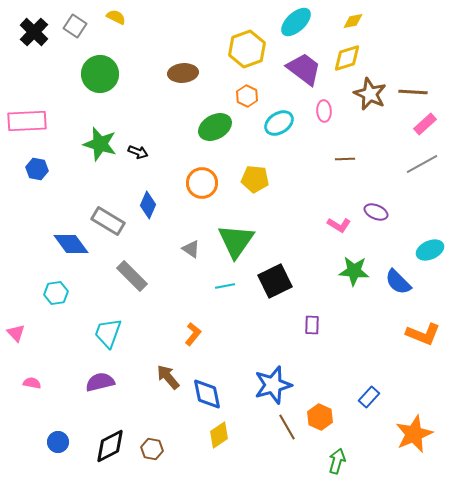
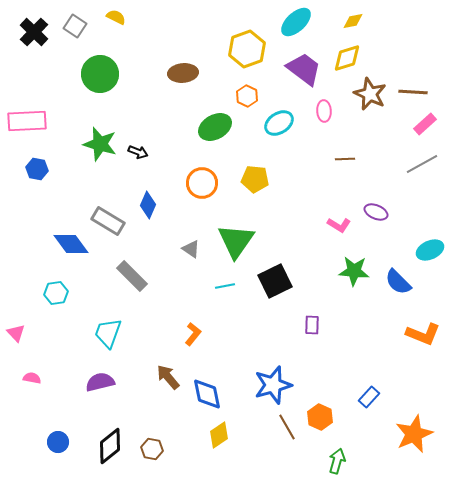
pink semicircle at (32, 383): moved 5 px up
black diamond at (110, 446): rotated 12 degrees counterclockwise
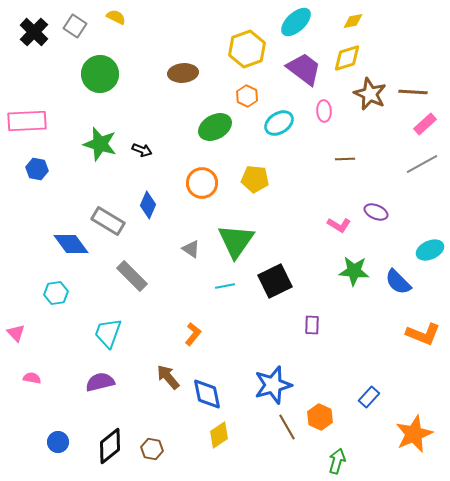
black arrow at (138, 152): moved 4 px right, 2 px up
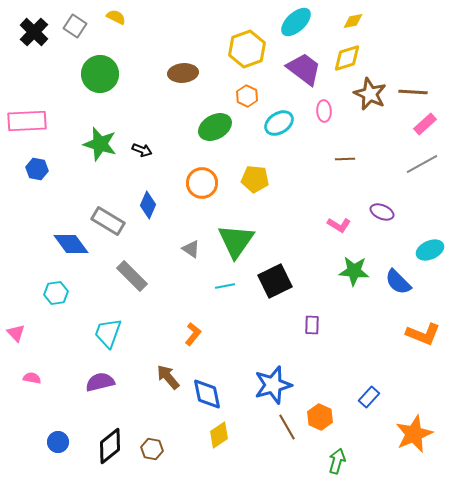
purple ellipse at (376, 212): moved 6 px right
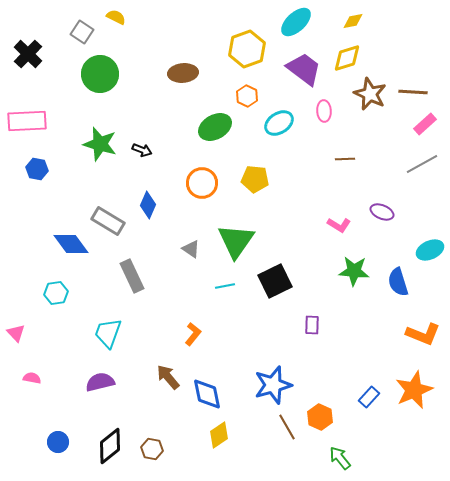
gray square at (75, 26): moved 7 px right, 6 px down
black cross at (34, 32): moved 6 px left, 22 px down
gray rectangle at (132, 276): rotated 20 degrees clockwise
blue semicircle at (398, 282): rotated 28 degrees clockwise
orange star at (414, 434): moved 44 px up
green arrow at (337, 461): moved 3 px right, 3 px up; rotated 55 degrees counterclockwise
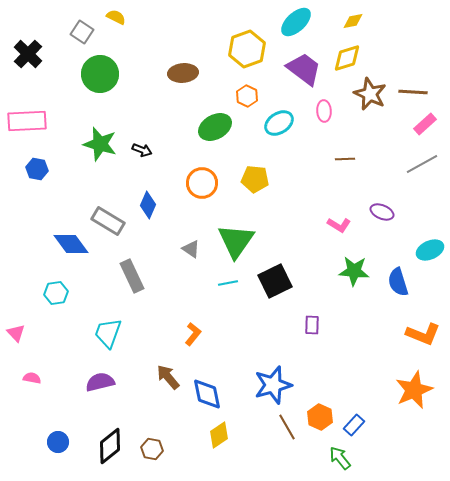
cyan line at (225, 286): moved 3 px right, 3 px up
blue rectangle at (369, 397): moved 15 px left, 28 px down
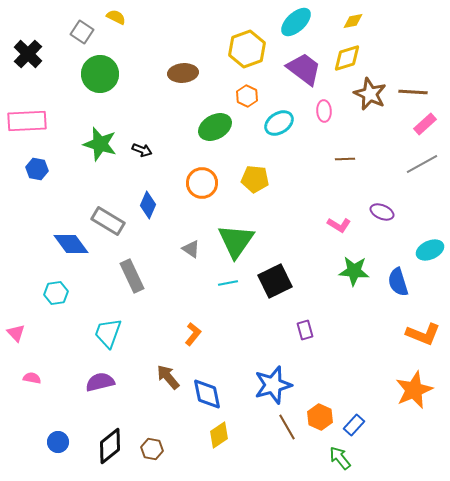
purple rectangle at (312, 325): moved 7 px left, 5 px down; rotated 18 degrees counterclockwise
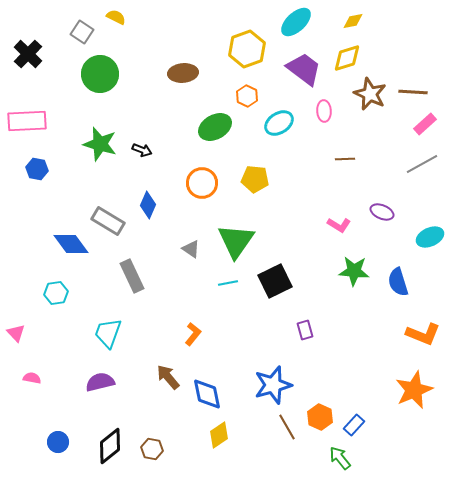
cyan ellipse at (430, 250): moved 13 px up
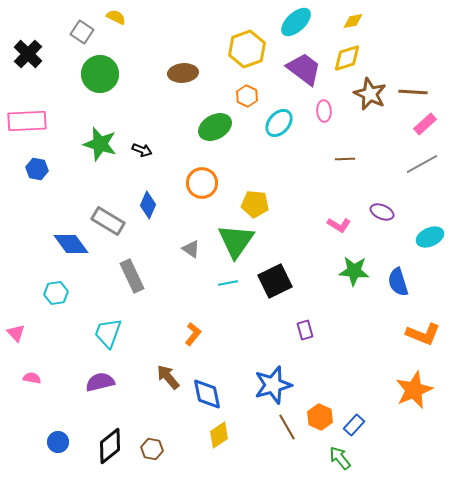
cyan ellipse at (279, 123): rotated 16 degrees counterclockwise
yellow pentagon at (255, 179): moved 25 px down
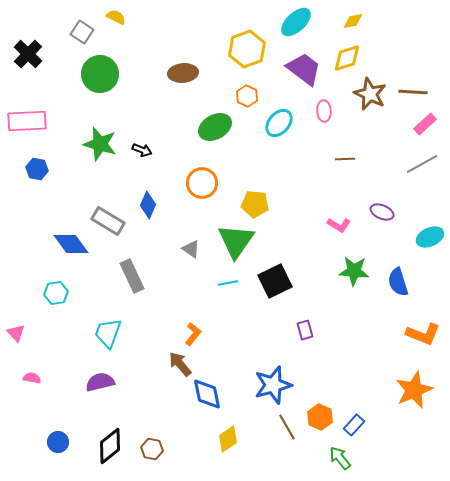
brown arrow at (168, 377): moved 12 px right, 13 px up
yellow diamond at (219, 435): moved 9 px right, 4 px down
